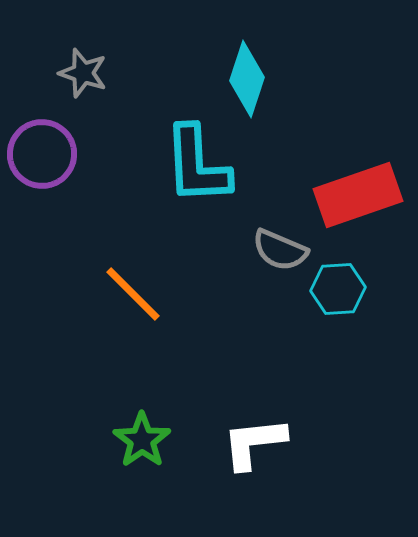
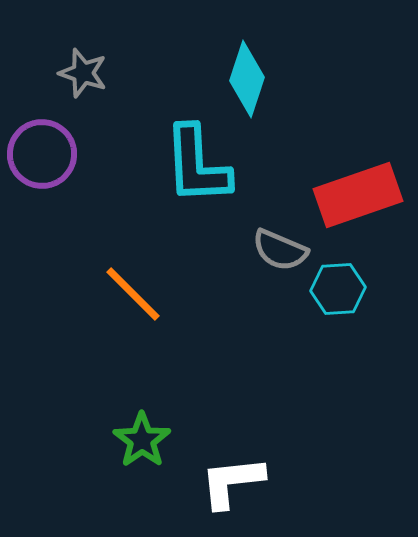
white L-shape: moved 22 px left, 39 px down
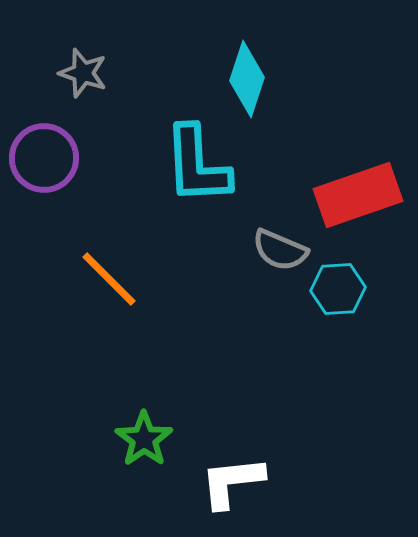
purple circle: moved 2 px right, 4 px down
orange line: moved 24 px left, 15 px up
green star: moved 2 px right, 1 px up
